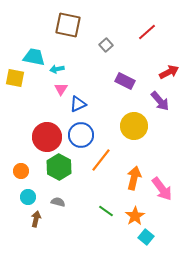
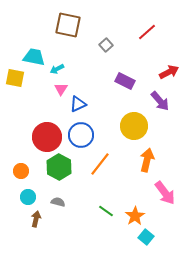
cyan arrow: rotated 16 degrees counterclockwise
orange line: moved 1 px left, 4 px down
orange arrow: moved 13 px right, 18 px up
pink arrow: moved 3 px right, 4 px down
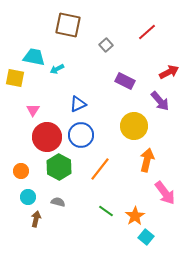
pink triangle: moved 28 px left, 21 px down
orange line: moved 5 px down
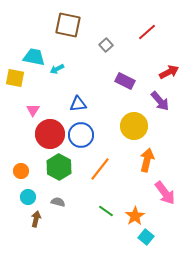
blue triangle: rotated 18 degrees clockwise
red circle: moved 3 px right, 3 px up
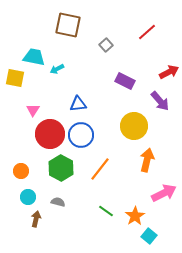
green hexagon: moved 2 px right, 1 px down
pink arrow: moved 1 px left; rotated 80 degrees counterclockwise
cyan square: moved 3 px right, 1 px up
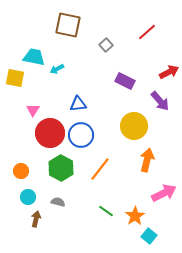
red circle: moved 1 px up
